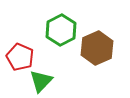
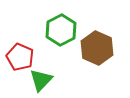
brown hexagon: rotated 12 degrees counterclockwise
green triangle: moved 1 px up
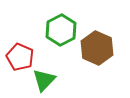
green triangle: moved 3 px right
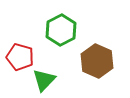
brown hexagon: moved 13 px down
red pentagon: rotated 8 degrees counterclockwise
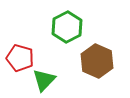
green hexagon: moved 6 px right, 3 px up
red pentagon: moved 1 px down
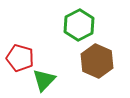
green hexagon: moved 12 px right, 2 px up
